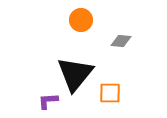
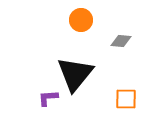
orange square: moved 16 px right, 6 px down
purple L-shape: moved 3 px up
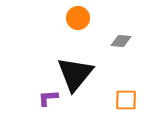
orange circle: moved 3 px left, 2 px up
orange square: moved 1 px down
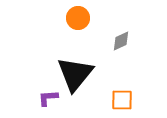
gray diamond: rotated 30 degrees counterclockwise
orange square: moved 4 px left
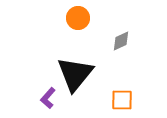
purple L-shape: rotated 45 degrees counterclockwise
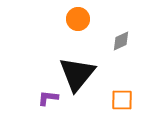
orange circle: moved 1 px down
black triangle: moved 2 px right
purple L-shape: rotated 55 degrees clockwise
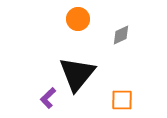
gray diamond: moved 6 px up
purple L-shape: rotated 50 degrees counterclockwise
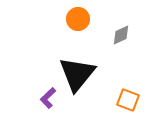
orange square: moved 6 px right; rotated 20 degrees clockwise
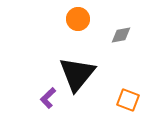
gray diamond: rotated 15 degrees clockwise
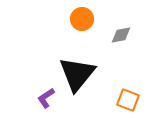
orange circle: moved 4 px right
purple L-shape: moved 2 px left; rotated 10 degrees clockwise
